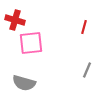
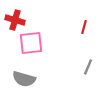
gray line: moved 1 px right, 3 px up
gray semicircle: moved 4 px up
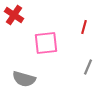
red cross: moved 1 px left, 5 px up; rotated 18 degrees clockwise
pink square: moved 15 px right
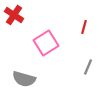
pink square: rotated 25 degrees counterclockwise
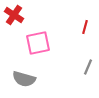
red line: moved 1 px right
pink square: moved 8 px left; rotated 20 degrees clockwise
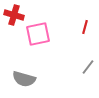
red cross: rotated 18 degrees counterclockwise
pink square: moved 9 px up
gray line: rotated 14 degrees clockwise
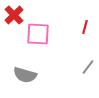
red cross: rotated 30 degrees clockwise
pink square: rotated 15 degrees clockwise
gray semicircle: moved 1 px right, 4 px up
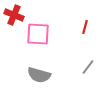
red cross: rotated 24 degrees counterclockwise
gray semicircle: moved 14 px right
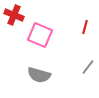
pink square: moved 2 px right, 1 px down; rotated 20 degrees clockwise
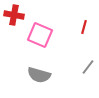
red cross: rotated 12 degrees counterclockwise
red line: moved 1 px left
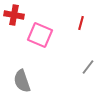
red line: moved 3 px left, 4 px up
gray semicircle: moved 17 px left, 6 px down; rotated 55 degrees clockwise
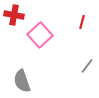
red line: moved 1 px right, 1 px up
pink square: rotated 25 degrees clockwise
gray line: moved 1 px left, 1 px up
